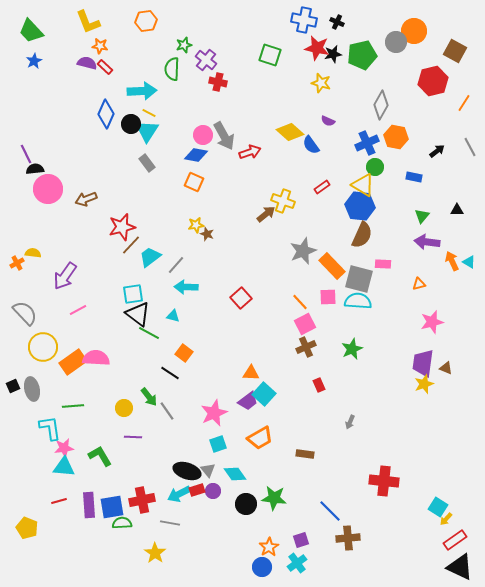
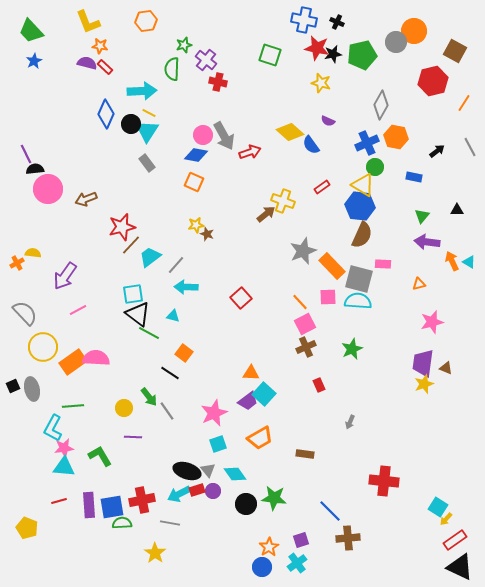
cyan L-shape at (50, 428): moved 3 px right; rotated 144 degrees counterclockwise
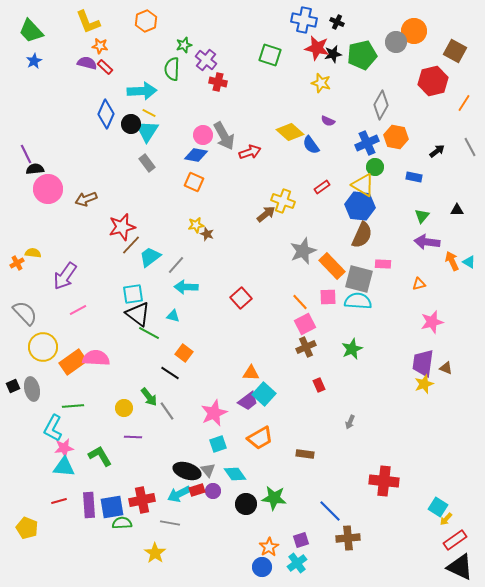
orange hexagon at (146, 21): rotated 15 degrees counterclockwise
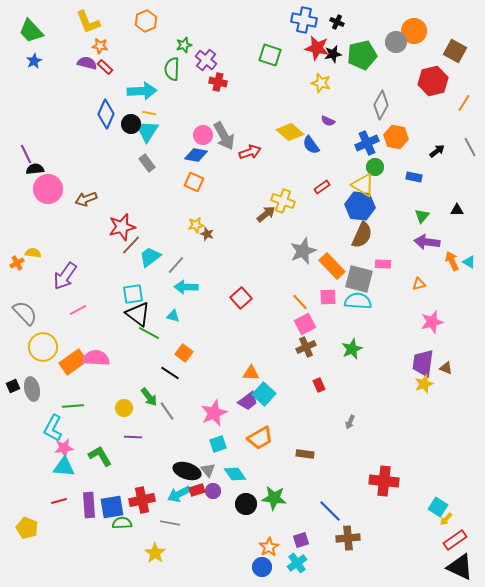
yellow line at (149, 113): rotated 16 degrees counterclockwise
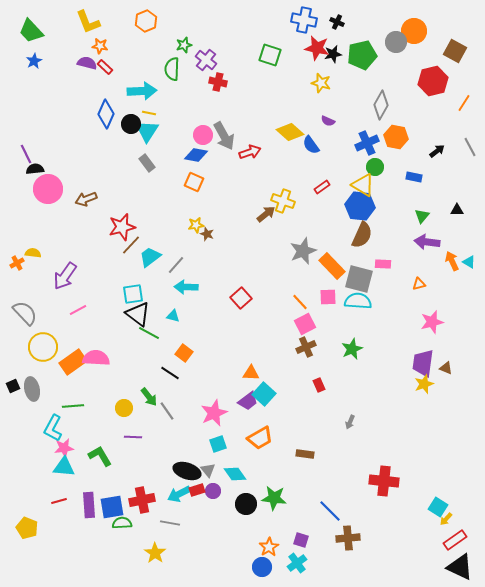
purple square at (301, 540): rotated 35 degrees clockwise
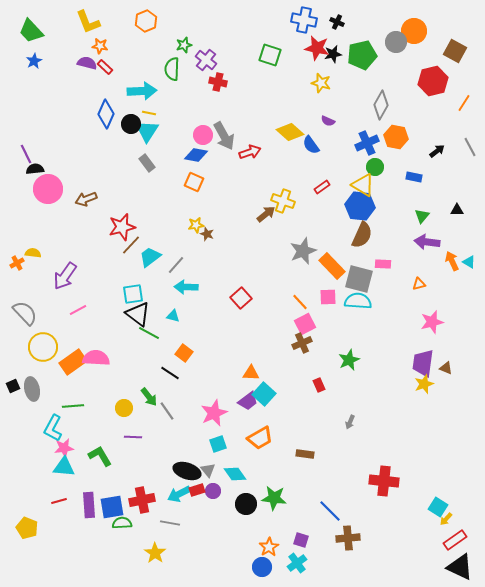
brown cross at (306, 347): moved 4 px left, 4 px up
green star at (352, 349): moved 3 px left, 11 px down
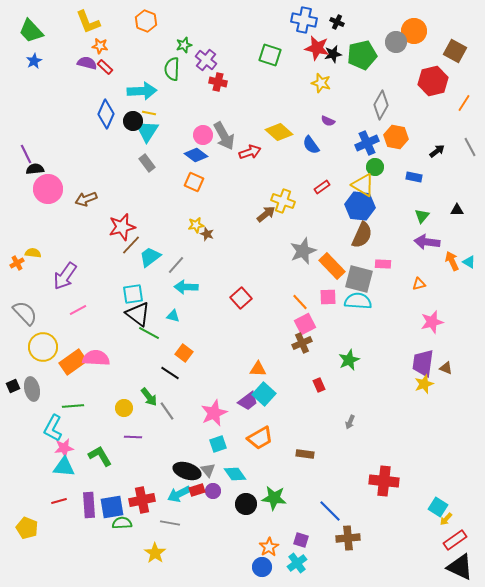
orange hexagon at (146, 21): rotated 15 degrees counterclockwise
black circle at (131, 124): moved 2 px right, 3 px up
yellow diamond at (290, 132): moved 11 px left
blue diamond at (196, 155): rotated 25 degrees clockwise
orange triangle at (251, 373): moved 7 px right, 4 px up
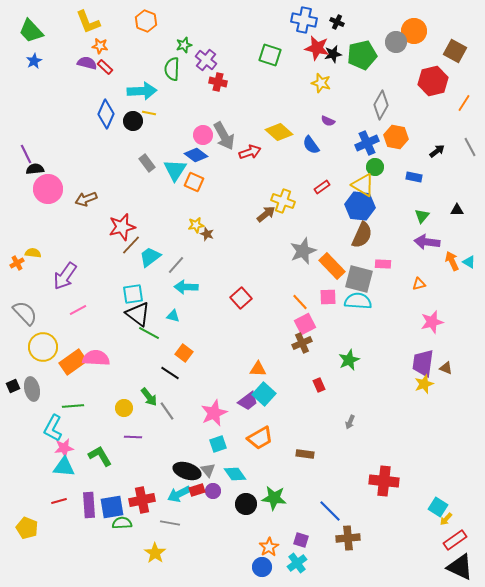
cyan triangle at (147, 131): moved 28 px right, 39 px down
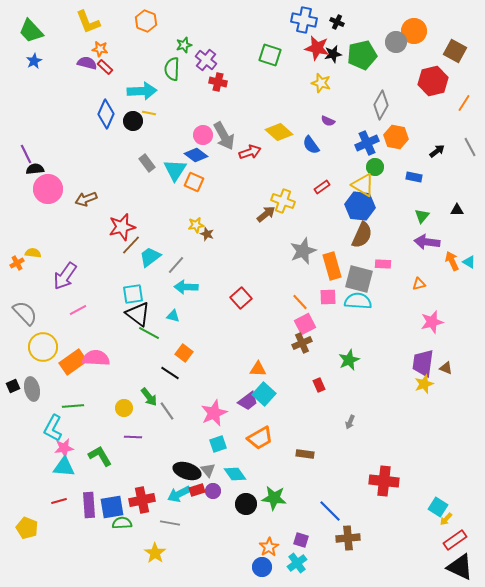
orange star at (100, 46): moved 3 px down
orange rectangle at (332, 266): rotated 28 degrees clockwise
